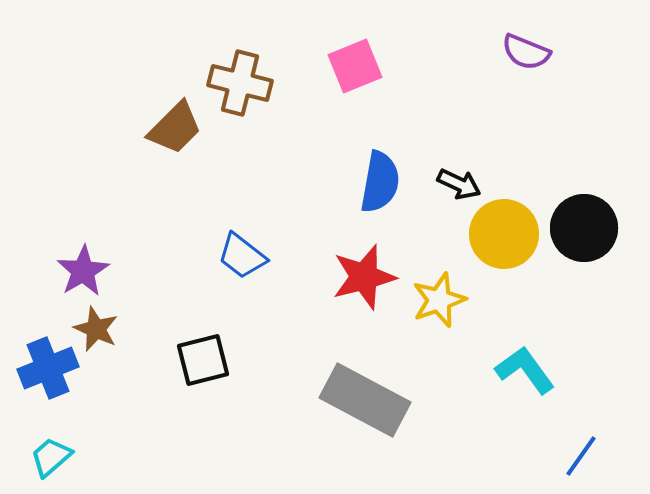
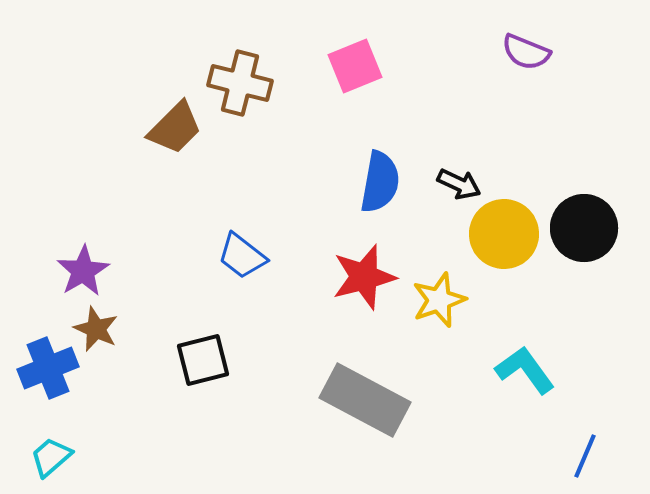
blue line: moved 4 px right; rotated 12 degrees counterclockwise
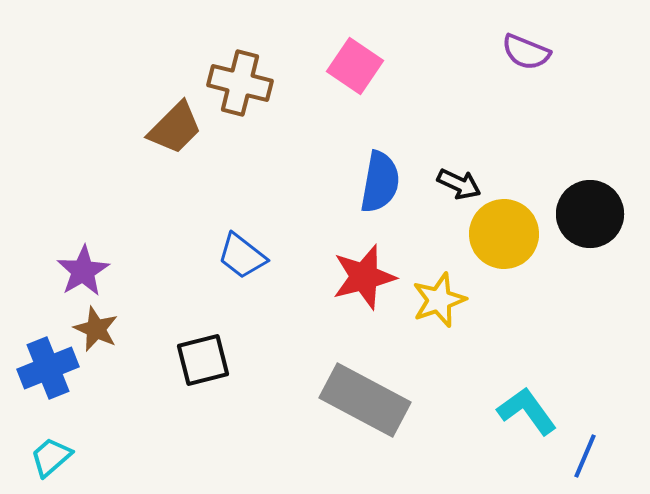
pink square: rotated 34 degrees counterclockwise
black circle: moved 6 px right, 14 px up
cyan L-shape: moved 2 px right, 41 px down
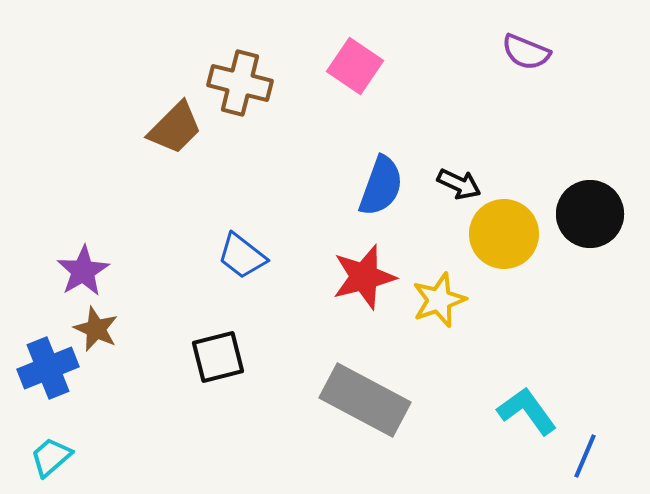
blue semicircle: moved 1 px right, 4 px down; rotated 10 degrees clockwise
black square: moved 15 px right, 3 px up
